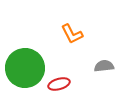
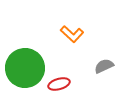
orange L-shape: rotated 20 degrees counterclockwise
gray semicircle: rotated 18 degrees counterclockwise
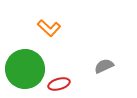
orange L-shape: moved 23 px left, 6 px up
green circle: moved 1 px down
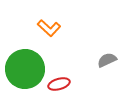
gray semicircle: moved 3 px right, 6 px up
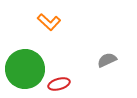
orange L-shape: moved 6 px up
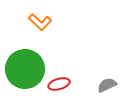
orange L-shape: moved 9 px left
gray semicircle: moved 25 px down
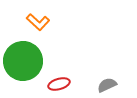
orange L-shape: moved 2 px left
green circle: moved 2 px left, 8 px up
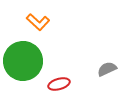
gray semicircle: moved 16 px up
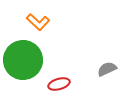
green circle: moved 1 px up
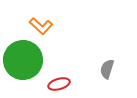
orange L-shape: moved 3 px right, 4 px down
gray semicircle: rotated 48 degrees counterclockwise
